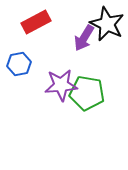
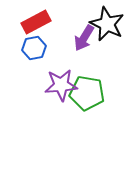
blue hexagon: moved 15 px right, 16 px up
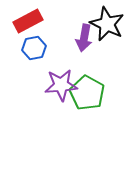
red rectangle: moved 8 px left, 1 px up
purple arrow: rotated 20 degrees counterclockwise
green pentagon: rotated 20 degrees clockwise
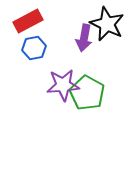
purple star: moved 2 px right
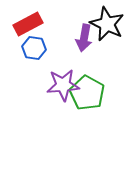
red rectangle: moved 3 px down
blue hexagon: rotated 20 degrees clockwise
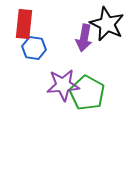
red rectangle: moved 4 px left; rotated 56 degrees counterclockwise
